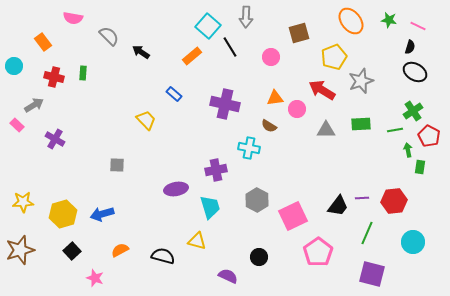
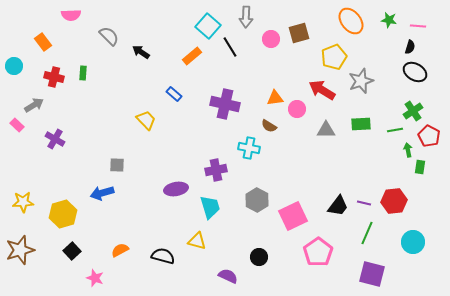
pink semicircle at (73, 18): moved 2 px left, 3 px up; rotated 12 degrees counterclockwise
pink line at (418, 26): rotated 21 degrees counterclockwise
pink circle at (271, 57): moved 18 px up
purple line at (362, 198): moved 2 px right, 5 px down; rotated 16 degrees clockwise
blue arrow at (102, 214): moved 21 px up
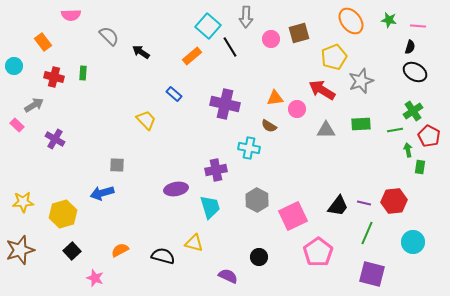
yellow triangle at (197, 241): moved 3 px left, 2 px down
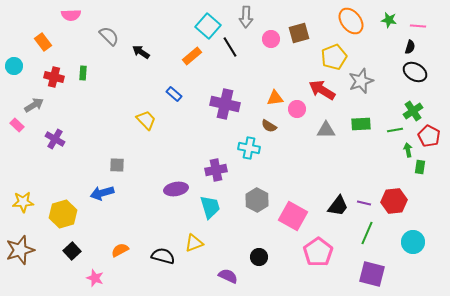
pink square at (293, 216): rotated 36 degrees counterclockwise
yellow triangle at (194, 243): rotated 36 degrees counterclockwise
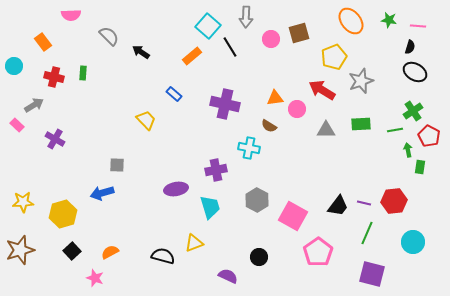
orange semicircle at (120, 250): moved 10 px left, 2 px down
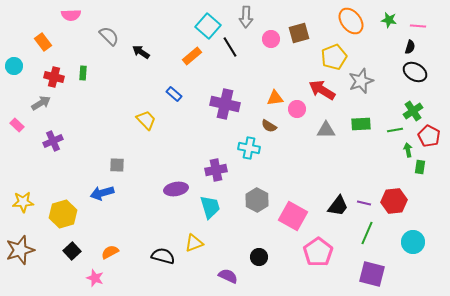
gray arrow at (34, 105): moved 7 px right, 2 px up
purple cross at (55, 139): moved 2 px left, 2 px down; rotated 36 degrees clockwise
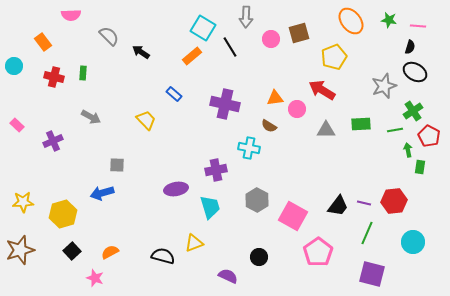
cyan square at (208, 26): moved 5 px left, 2 px down; rotated 10 degrees counterclockwise
gray star at (361, 81): moved 23 px right, 5 px down
gray arrow at (41, 103): moved 50 px right, 14 px down; rotated 60 degrees clockwise
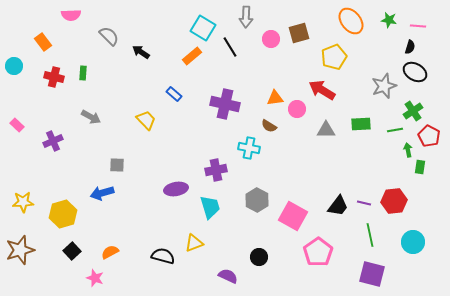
green line at (367, 233): moved 3 px right, 2 px down; rotated 35 degrees counterclockwise
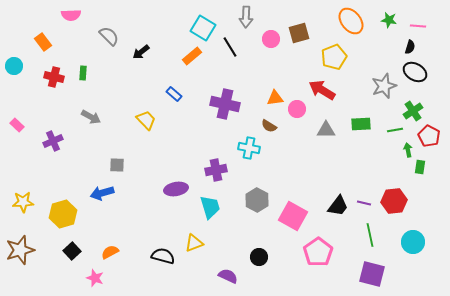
black arrow at (141, 52): rotated 72 degrees counterclockwise
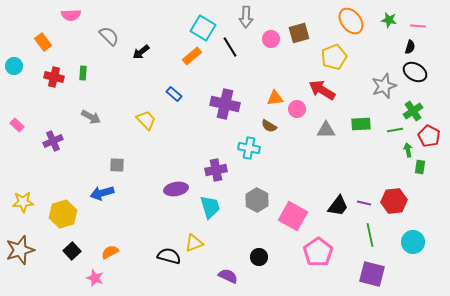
black semicircle at (163, 256): moved 6 px right
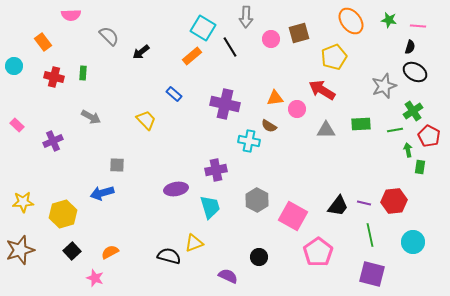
cyan cross at (249, 148): moved 7 px up
